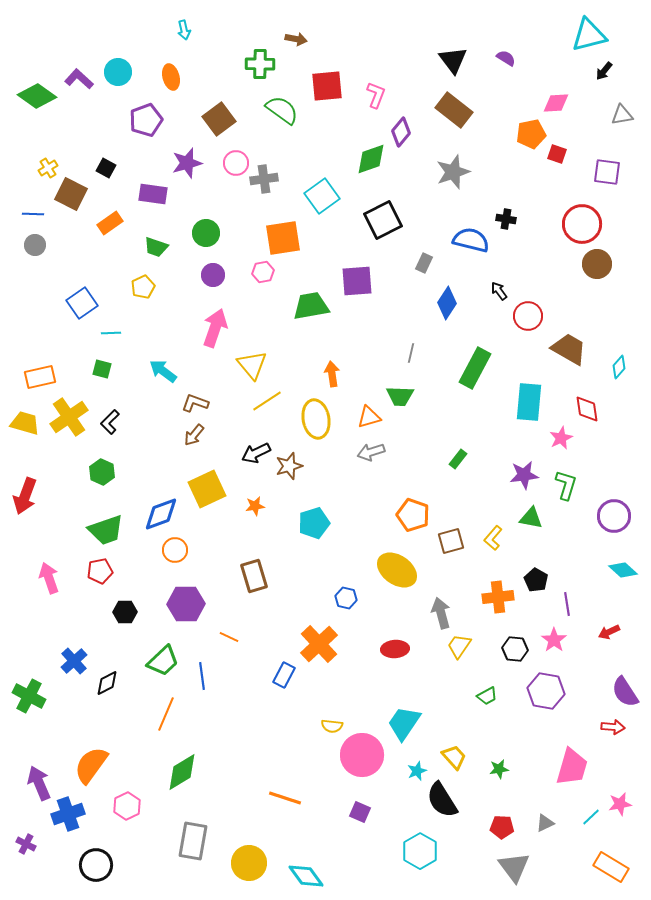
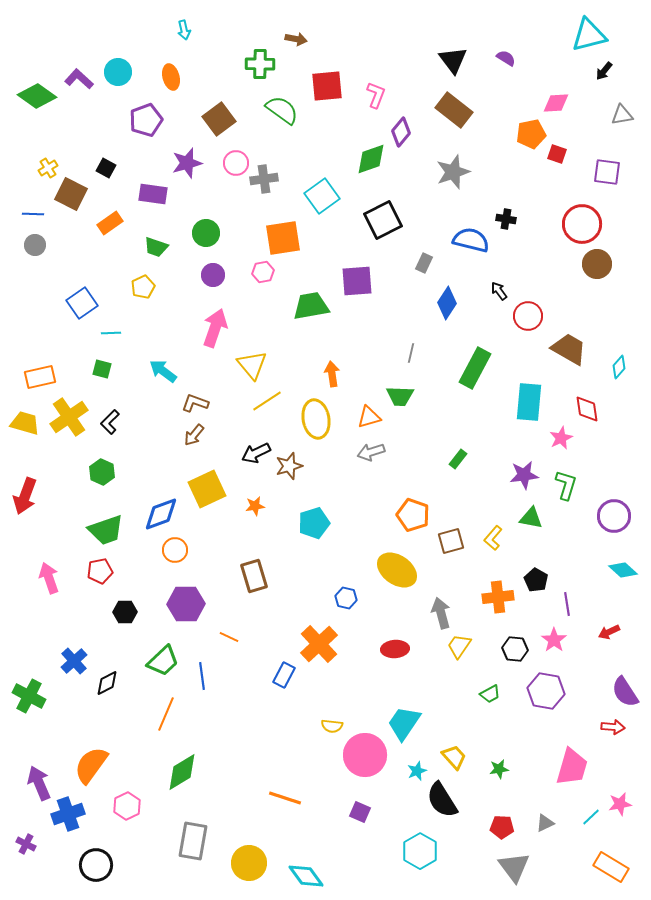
green trapezoid at (487, 696): moved 3 px right, 2 px up
pink circle at (362, 755): moved 3 px right
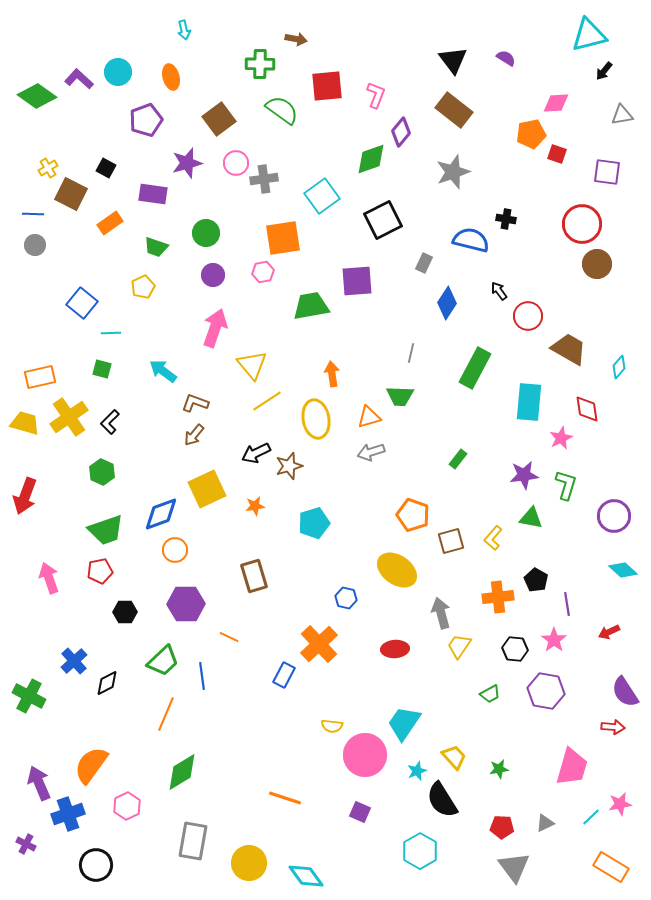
blue square at (82, 303): rotated 16 degrees counterclockwise
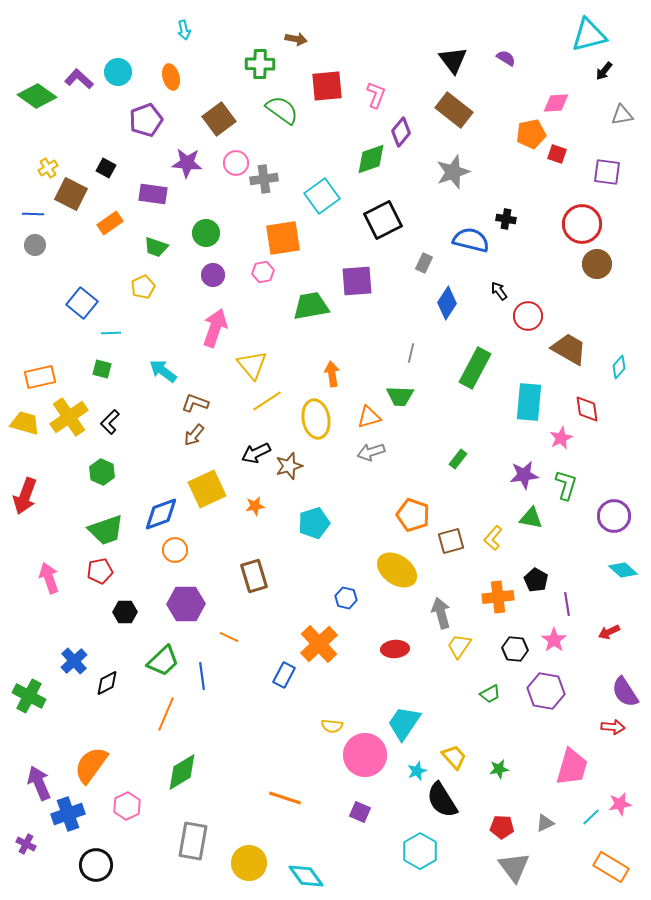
purple star at (187, 163): rotated 20 degrees clockwise
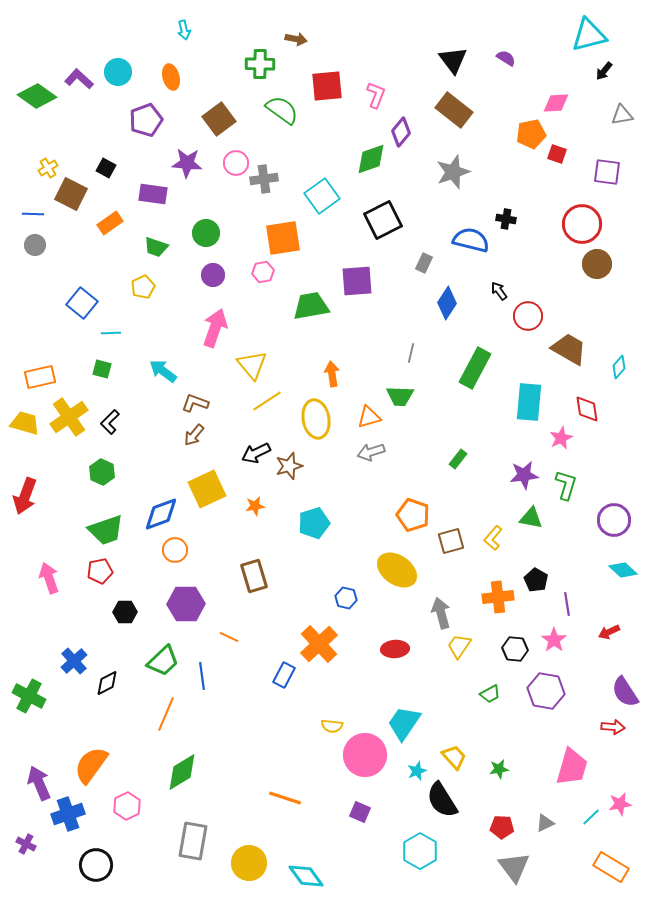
purple circle at (614, 516): moved 4 px down
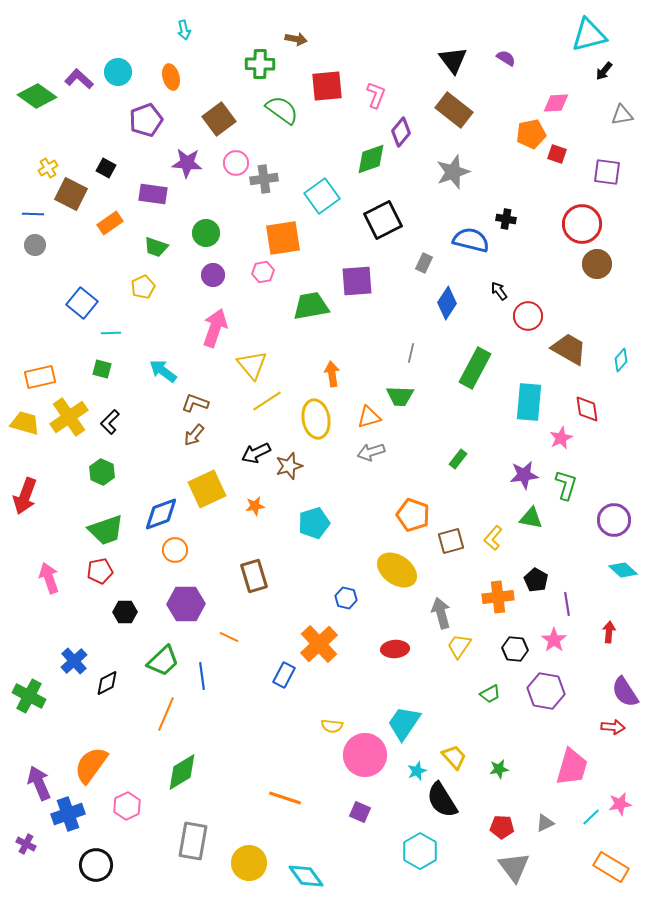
cyan diamond at (619, 367): moved 2 px right, 7 px up
red arrow at (609, 632): rotated 120 degrees clockwise
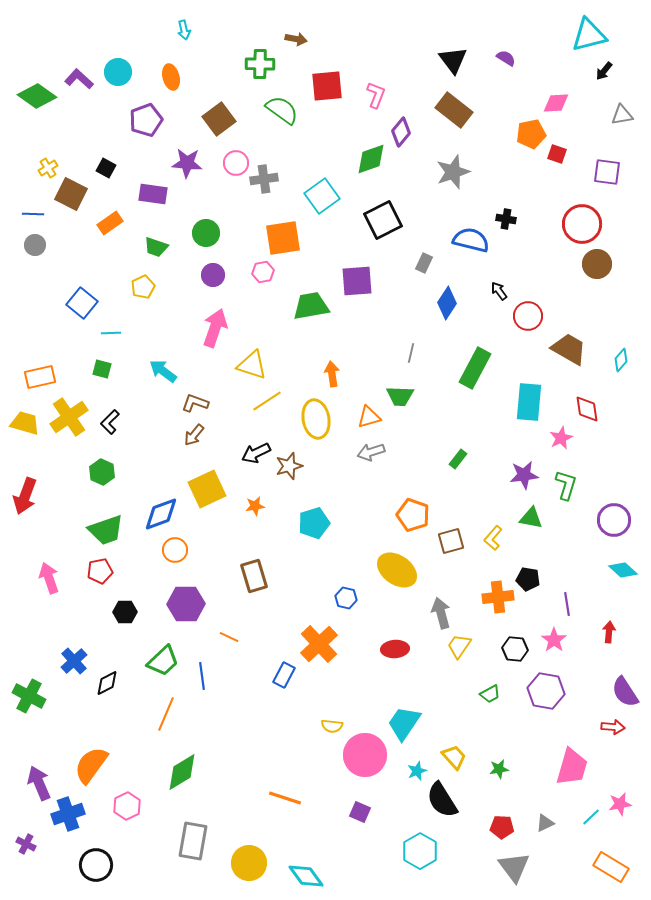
yellow triangle at (252, 365): rotated 32 degrees counterclockwise
black pentagon at (536, 580): moved 8 px left, 1 px up; rotated 20 degrees counterclockwise
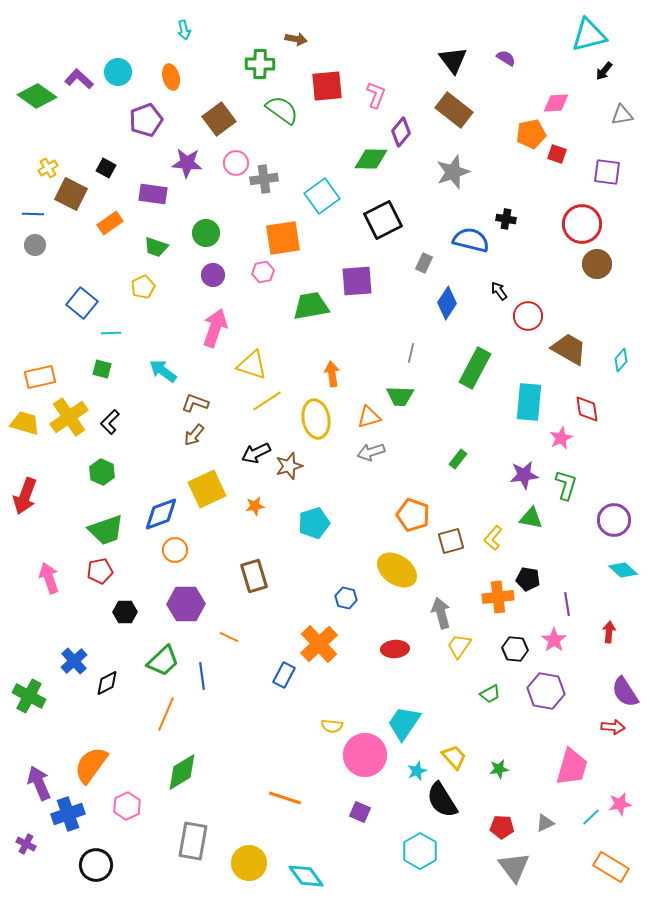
green diamond at (371, 159): rotated 20 degrees clockwise
